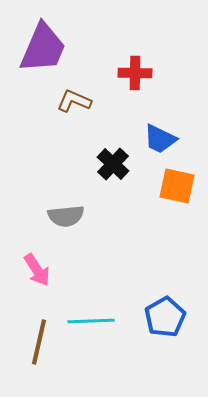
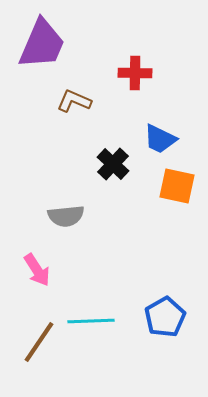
purple trapezoid: moved 1 px left, 4 px up
brown line: rotated 21 degrees clockwise
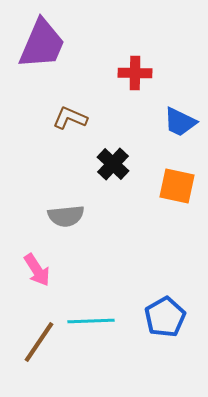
brown L-shape: moved 4 px left, 17 px down
blue trapezoid: moved 20 px right, 17 px up
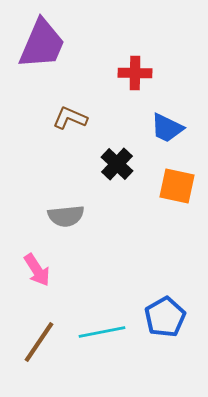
blue trapezoid: moved 13 px left, 6 px down
black cross: moved 4 px right
cyan line: moved 11 px right, 11 px down; rotated 9 degrees counterclockwise
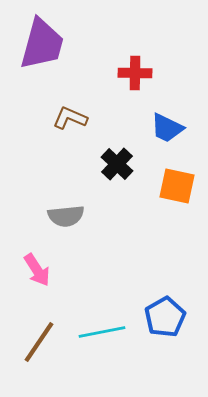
purple trapezoid: rotated 8 degrees counterclockwise
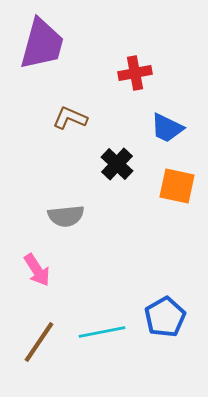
red cross: rotated 12 degrees counterclockwise
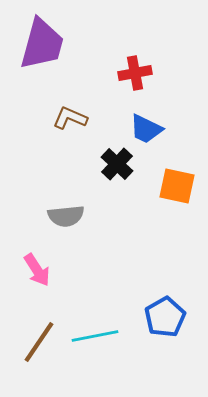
blue trapezoid: moved 21 px left, 1 px down
cyan line: moved 7 px left, 4 px down
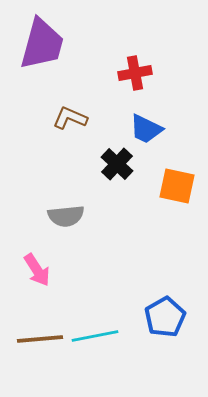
brown line: moved 1 px right, 3 px up; rotated 51 degrees clockwise
